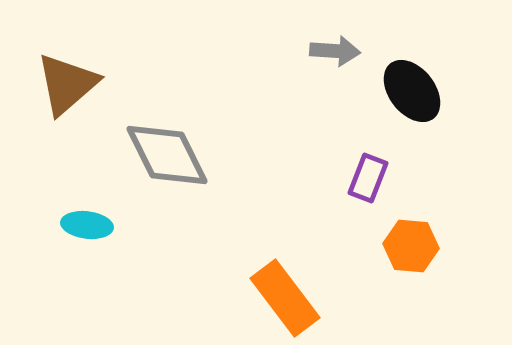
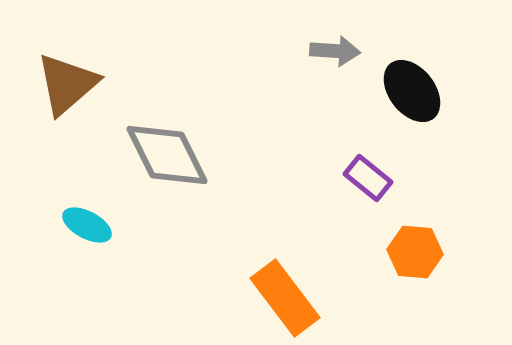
purple rectangle: rotated 72 degrees counterclockwise
cyan ellipse: rotated 21 degrees clockwise
orange hexagon: moved 4 px right, 6 px down
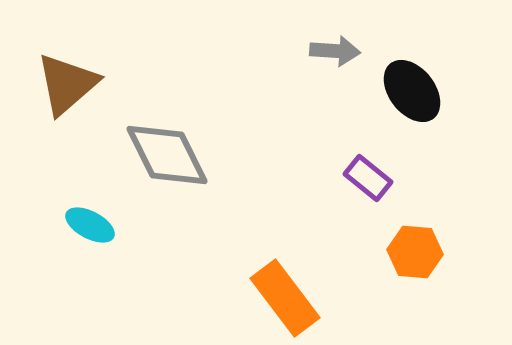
cyan ellipse: moved 3 px right
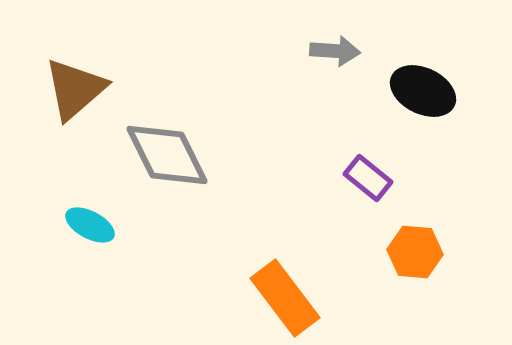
brown triangle: moved 8 px right, 5 px down
black ellipse: moved 11 px right; rotated 26 degrees counterclockwise
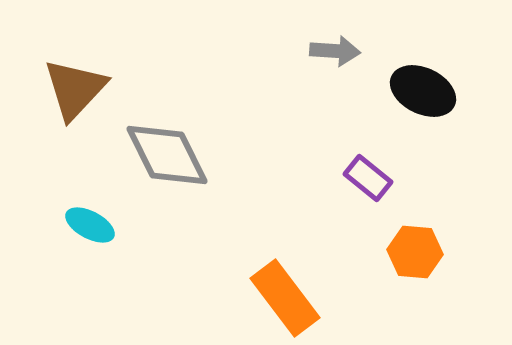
brown triangle: rotated 6 degrees counterclockwise
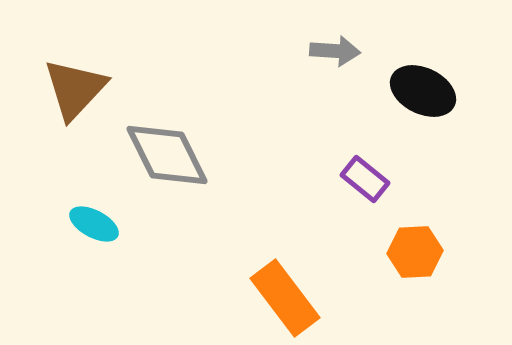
purple rectangle: moved 3 px left, 1 px down
cyan ellipse: moved 4 px right, 1 px up
orange hexagon: rotated 8 degrees counterclockwise
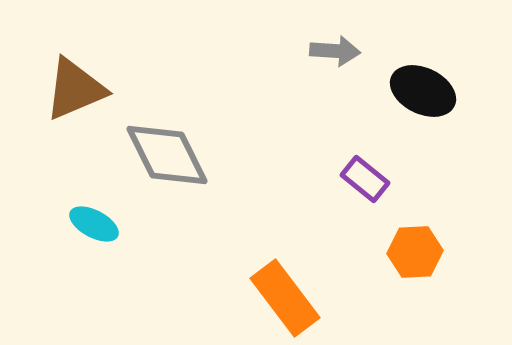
brown triangle: rotated 24 degrees clockwise
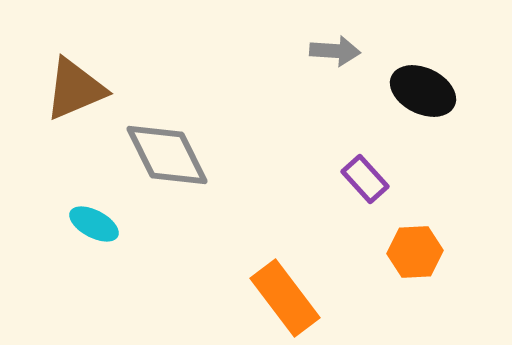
purple rectangle: rotated 9 degrees clockwise
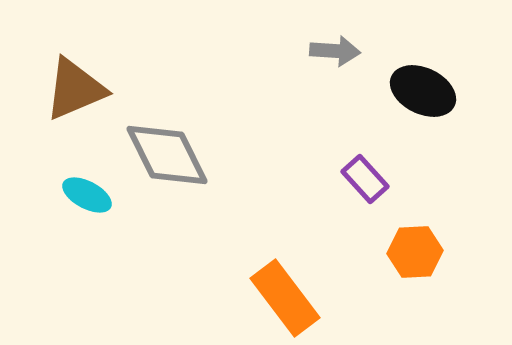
cyan ellipse: moved 7 px left, 29 px up
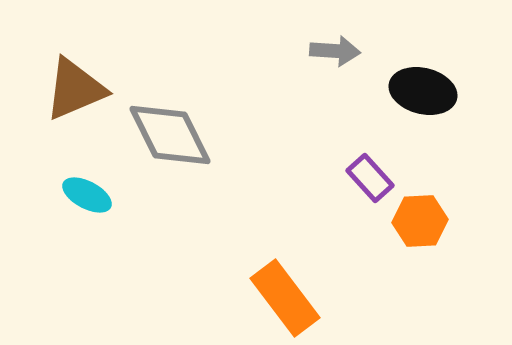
black ellipse: rotated 12 degrees counterclockwise
gray diamond: moved 3 px right, 20 px up
purple rectangle: moved 5 px right, 1 px up
orange hexagon: moved 5 px right, 31 px up
